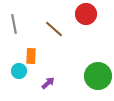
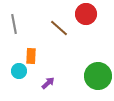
brown line: moved 5 px right, 1 px up
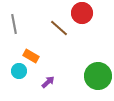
red circle: moved 4 px left, 1 px up
orange rectangle: rotated 63 degrees counterclockwise
purple arrow: moved 1 px up
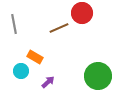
brown line: rotated 66 degrees counterclockwise
orange rectangle: moved 4 px right, 1 px down
cyan circle: moved 2 px right
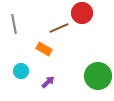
orange rectangle: moved 9 px right, 8 px up
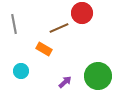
purple arrow: moved 17 px right
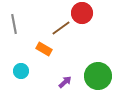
brown line: moved 2 px right; rotated 12 degrees counterclockwise
